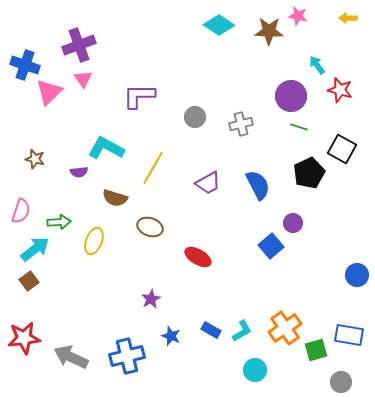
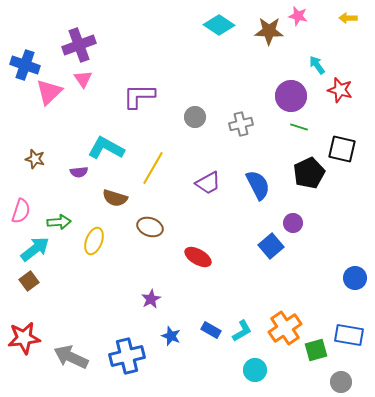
black square at (342, 149): rotated 16 degrees counterclockwise
blue circle at (357, 275): moved 2 px left, 3 px down
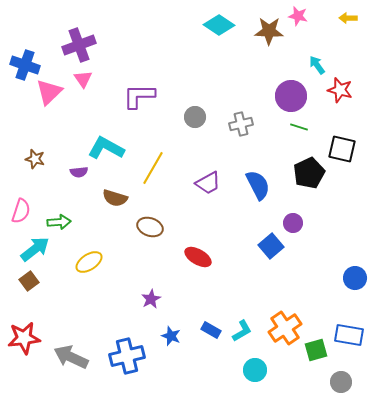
yellow ellipse at (94, 241): moved 5 px left, 21 px down; rotated 36 degrees clockwise
